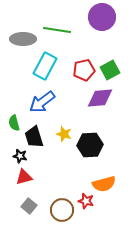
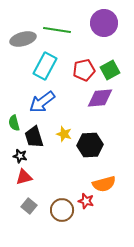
purple circle: moved 2 px right, 6 px down
gray ellipse: rotated 15 degrees counterclockwise
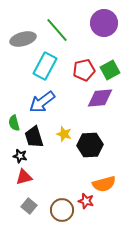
green line: rotated 40 degrees clockwise
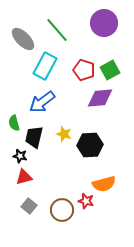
gray ellipse: rotated 60 degrees clockwise
red pentagon: rotated 30 degrees clockwise
black trapezoid: rotated 30 degrees clockwise
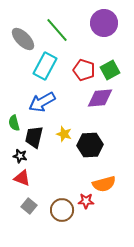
blue arrow: rotated 8 degrees clockwise
red triangle: moved 2 px left, 1 px down; rotated 36 degrees clockwise
red star: rotated 14 degrees counterclockwise
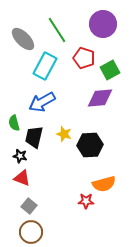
purple circle: moved 1 px left, 1 px down
green line: rotated 8 degrees clockwise
red pentagon: moved 12 px up
brown circle: moved 31 px left, 22 px down
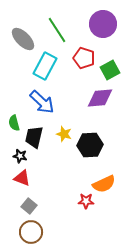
blue arrow: rotated 108 degrees counterclockwise
orange semicircle: rotated 10 degrees counterclockwise
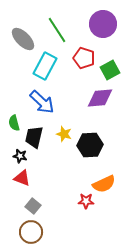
gray square: moved 4 px right
